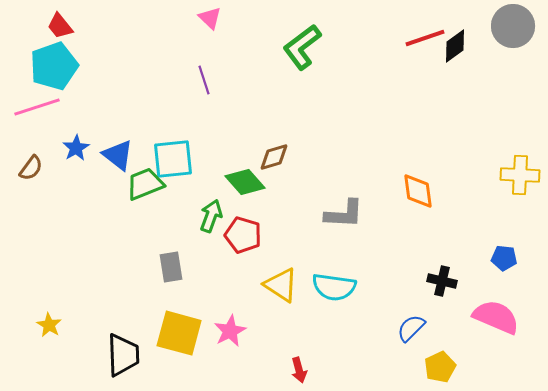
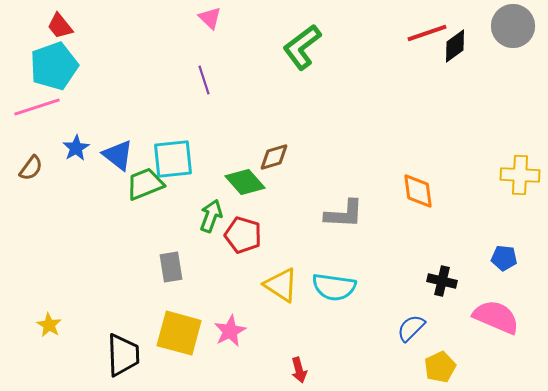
red line: moved 2 px right, 5 px up
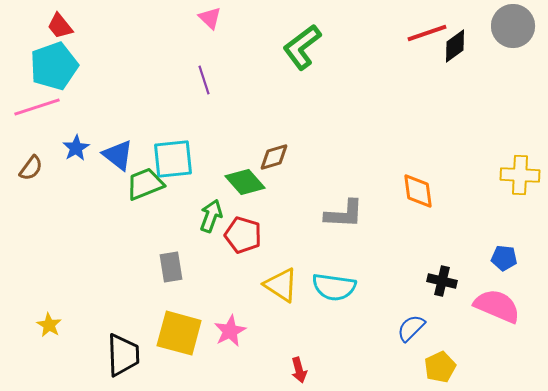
pink semicircle: moved 1 px right, 11 px up
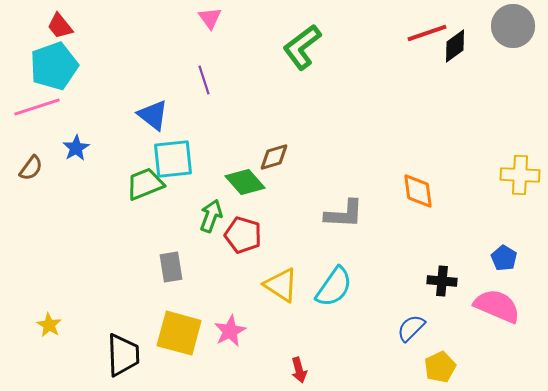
pink triangle: rotated 10 degrees clockwise
blue triangle: moved 35 px right, 40 px up
blue pentagon: rotated 25 degrees clockwise
black cross: rotated 8 degrees counterclockwise
cyan semicircle: rotated 63 degrees counterclockwise
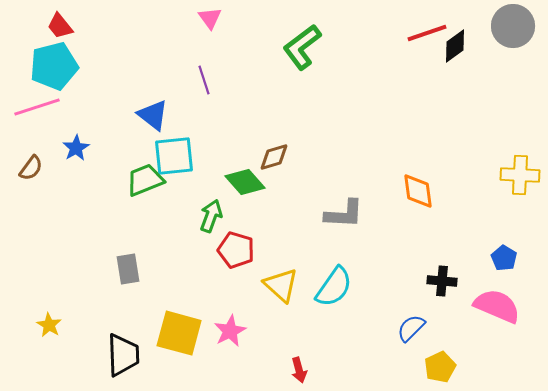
cyan pentagon: rotated 6 degrees clockwise
cyan square: moved 1 px right, 3 px up
green trapezoid: moved 4 px up
red pentagon: moved 7 px left, 15 px down
gray rectangle: moved 43 px left, 2 px down
yellow triangle: rotated 9 degrees clockwise
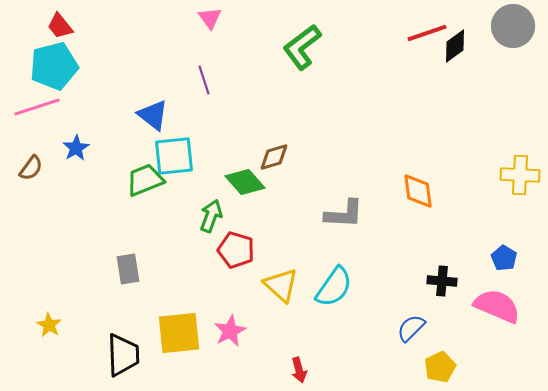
yellow square: rotated 21 degrees counterclockwise
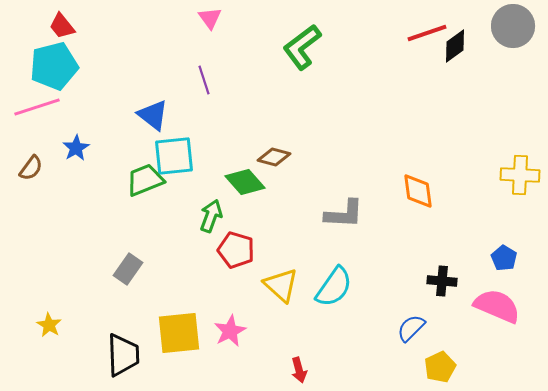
red trapezoid: moved 2 px right
brown diamond: rotated 32 degrees clockwise
gray rectangle: rotated 44 degrees clockwise
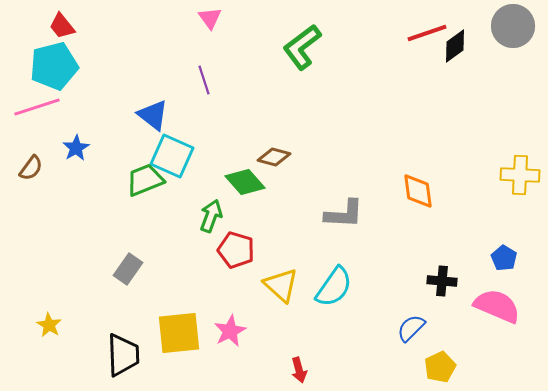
cyan square: moved 2 px left; rotated 30 degrees clockwise
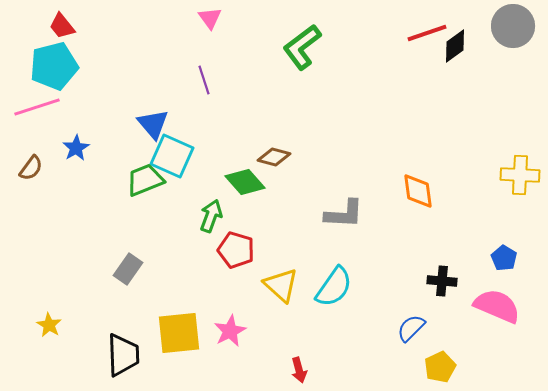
blue triangle: moved 9 px down; rotated 12 degrees clockwise
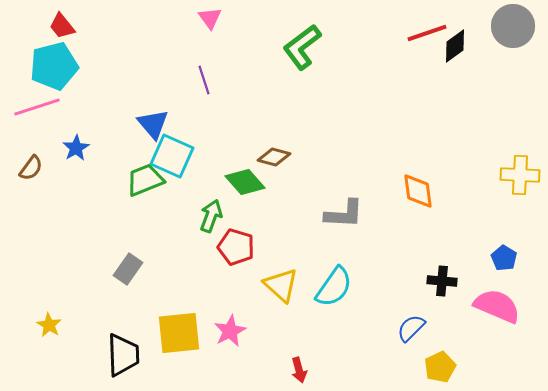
red pentagon: moved 3 px up
